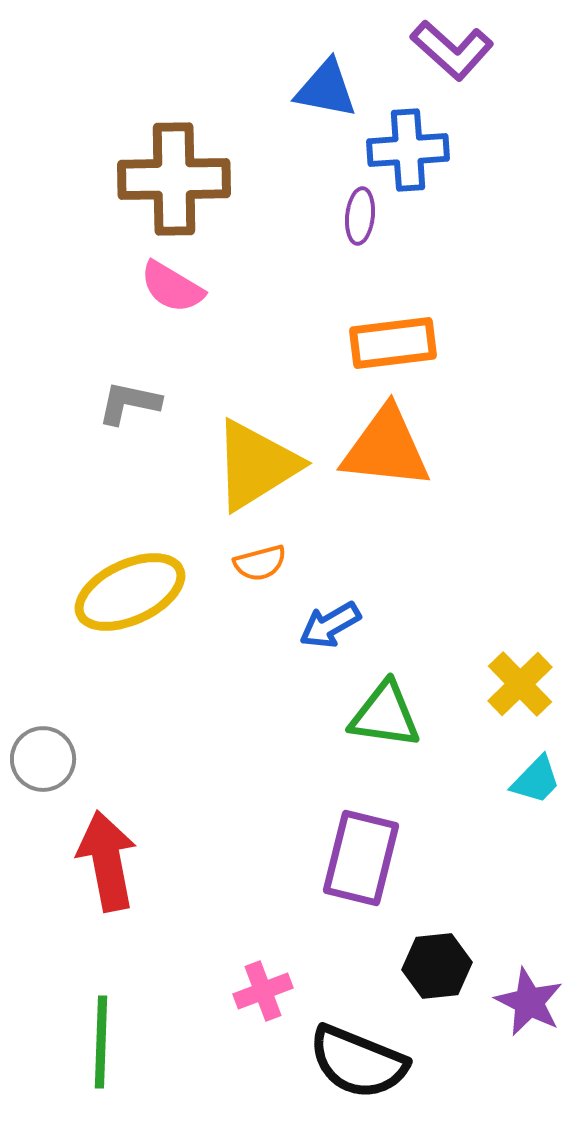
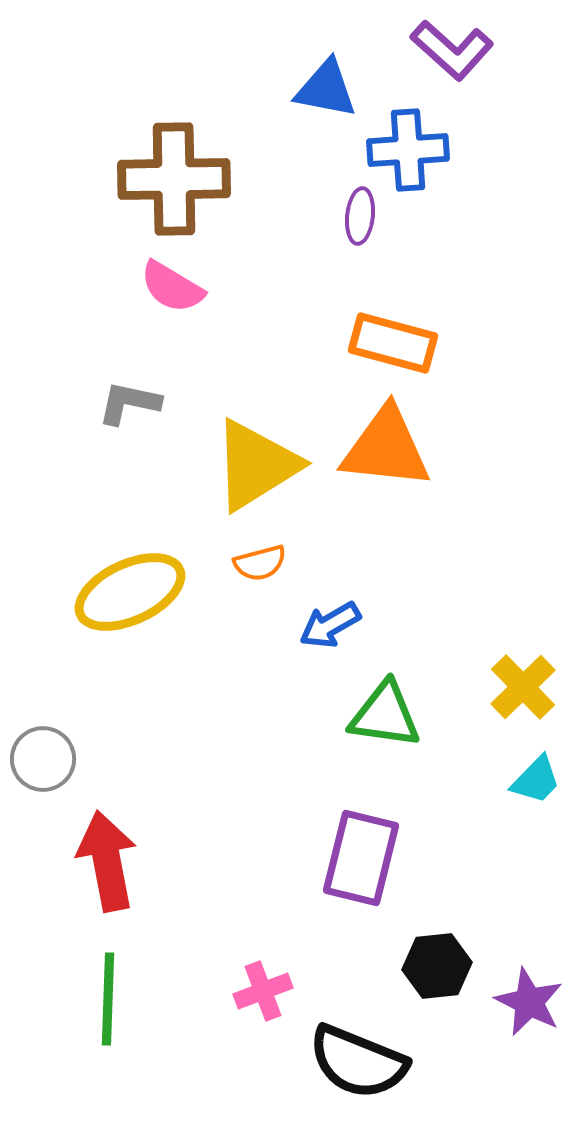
orange rectangle: rotated 22 degrees clockwise
yellow cross: moved 3 px right, 3 px down
green line: moved 7 px right, 43 px up
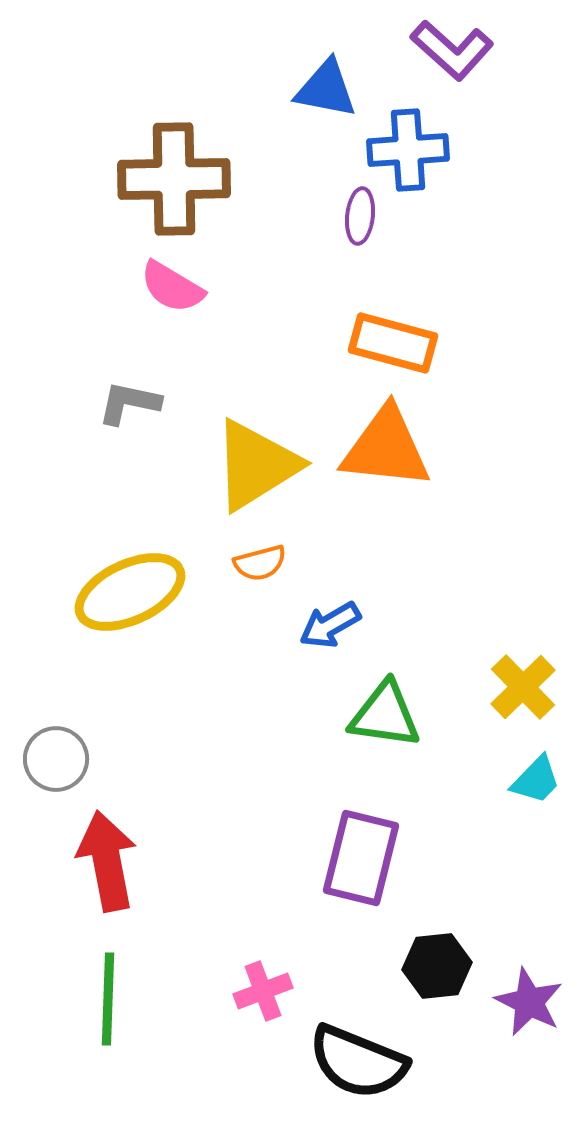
gray circle: moved 13 px right
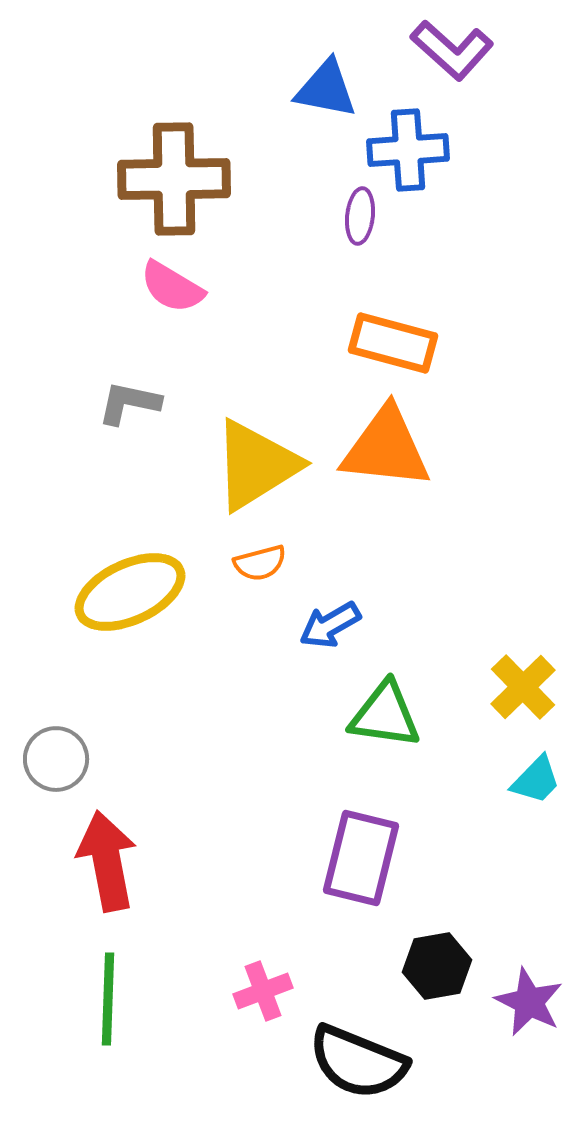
black hexagon: rotated 4 degrees counterclockwise
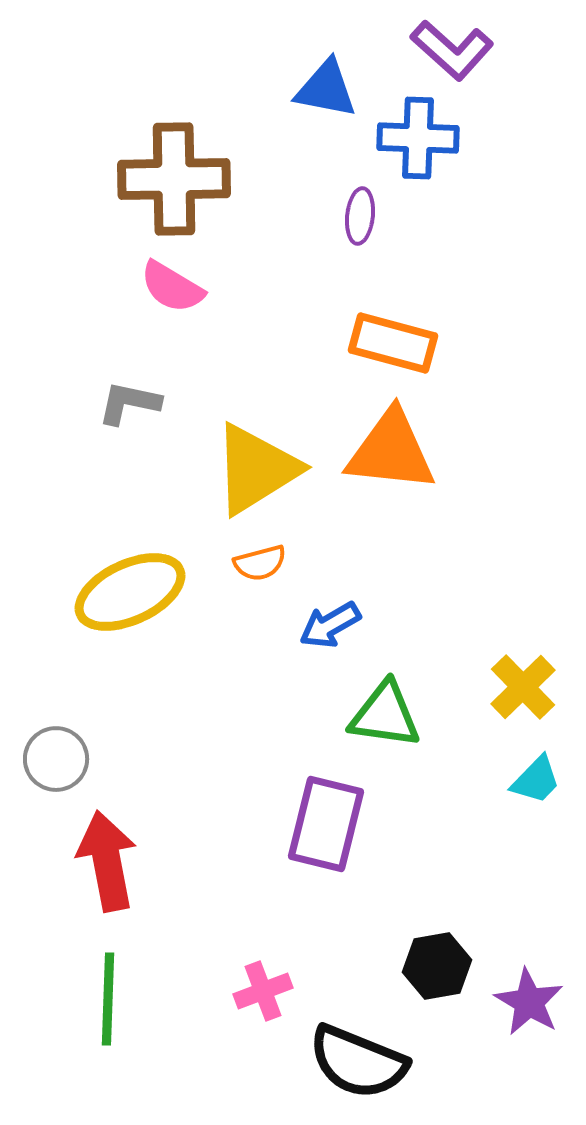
blue cross: moved 10 px right, 12 px up; rotated 6 degrees clockwise
orange triangle: moved 5 px right, 3 px down
yellow triangle: moved 4 px down
purple rectangle: moved 35 px left, 34 px up
purple star: rotated 4 degrees clockwise
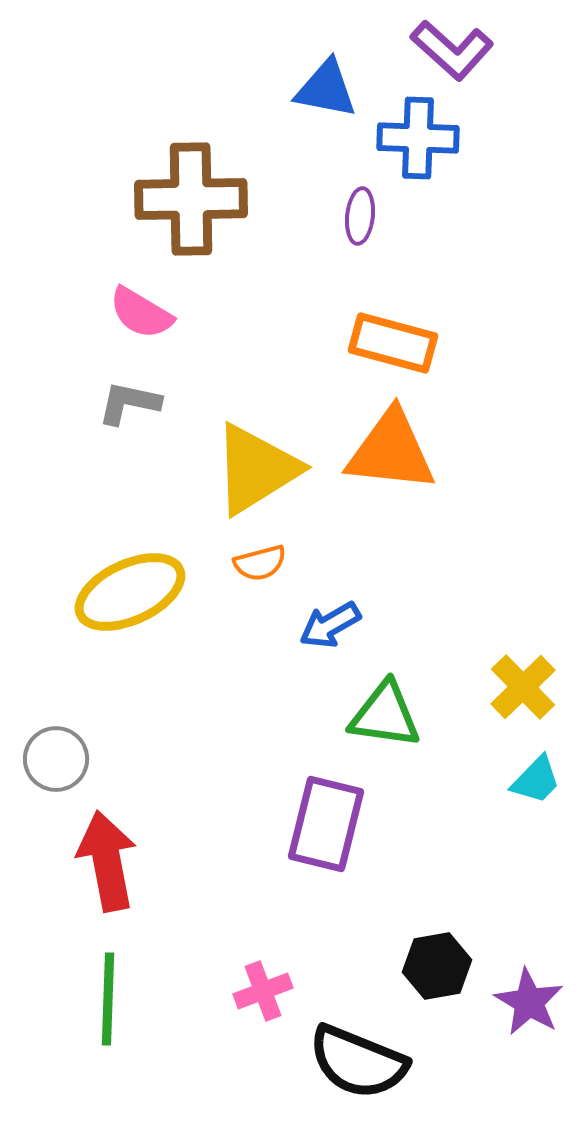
brown cross: moved 17 px right, 20 px down
pink semicircle: moved 31 px left, 26 px down
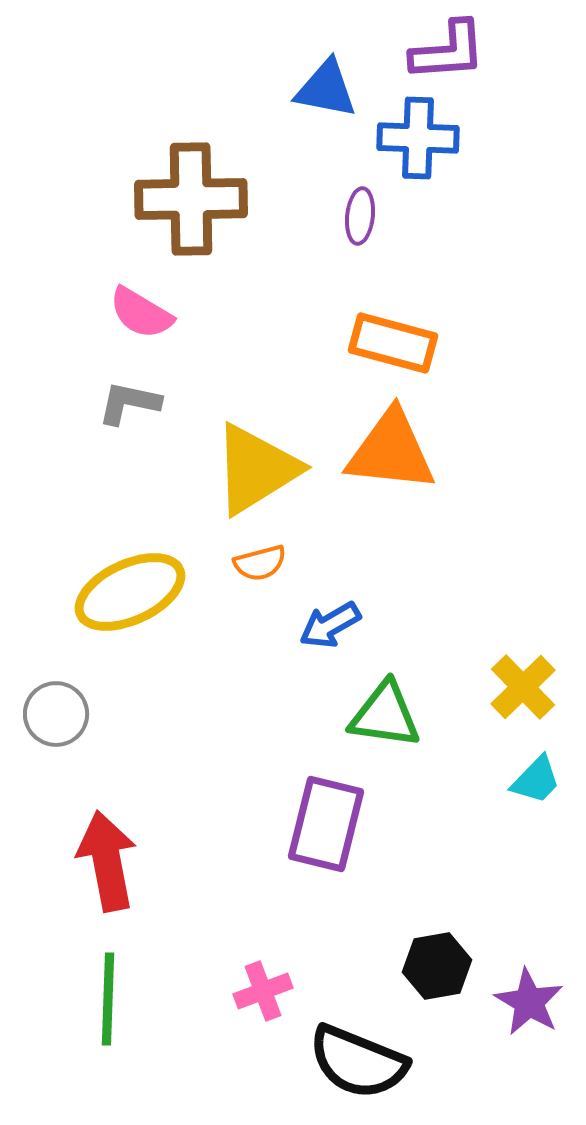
purple L-shape: moved 4 px left, 1 px down; rotated 46 degrees counterclockwise
gray circle: moved 45 px up
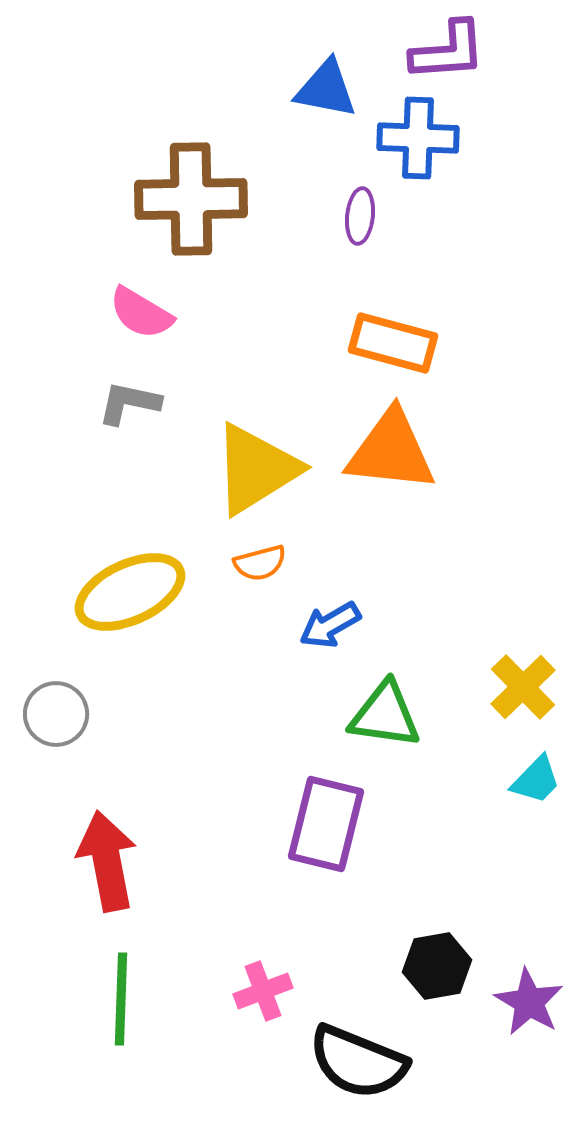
green line: moved 13 px right
